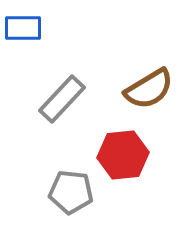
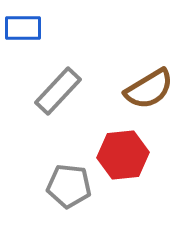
gray rectangle: moved 4 px left, 8 px up
gray pentagon: moved 2 px left, 6 px up
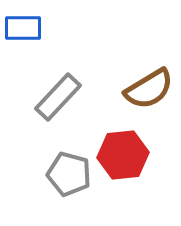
gray rectangle: moved 6 px down
gray pentagon: moved 12 px up; rotated 9 degrees clockwise
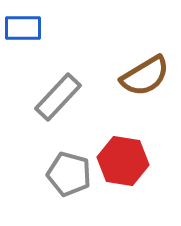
brown semicircle: moved 4 px left, 13 px up
red hexagon: moved 6 px down; rotated 15 degrees clockwise
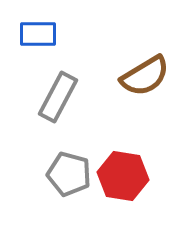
blue rectangle: moved 15 px right, 6 px down
gray rectangle: rotated 15 degrees counterclockwise
red hexagon: moved 15 px down
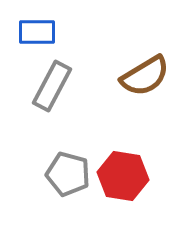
blue rectangle: moved 1 px left, 2 px up
gray rectangle: moved 6 px left, 11 px up
gray pentagon: moved 1 px left
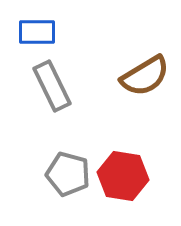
gray rectangle: rotated 54 degrees counterclockwise
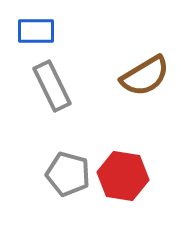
blue rectangle: moved 1 px left, 1 px up
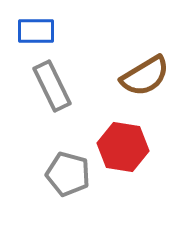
red hexagon: moved 29 px up
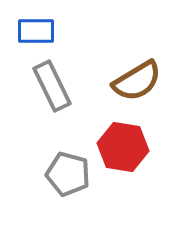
brown semicircle: moved 8 px left, 5 px down
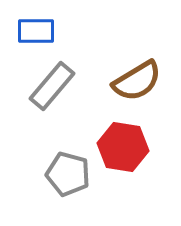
gray rectangle: rotated 66 degrees clockwise
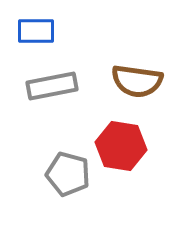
brown semicircle: rotated 39 degrees clockwise
gray rectangle: rotated 39 degrees clockwise
red hexagon: moved 2 px left, 1 px up
